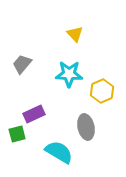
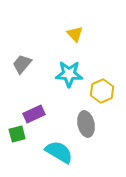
gray ellipse: moved 3 px up
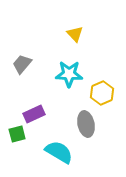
yellow hexagon: moved 2 px down
